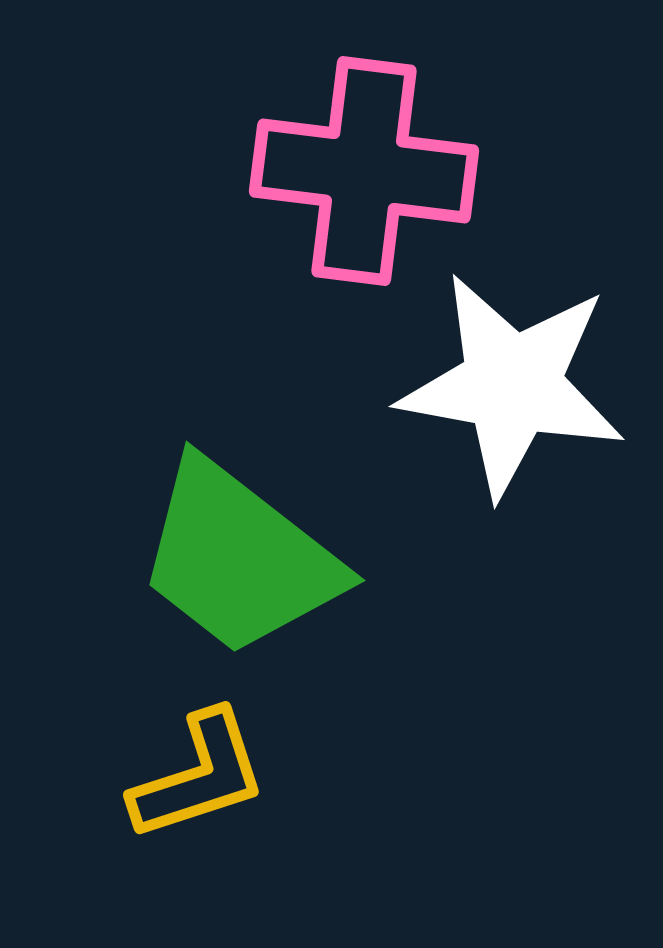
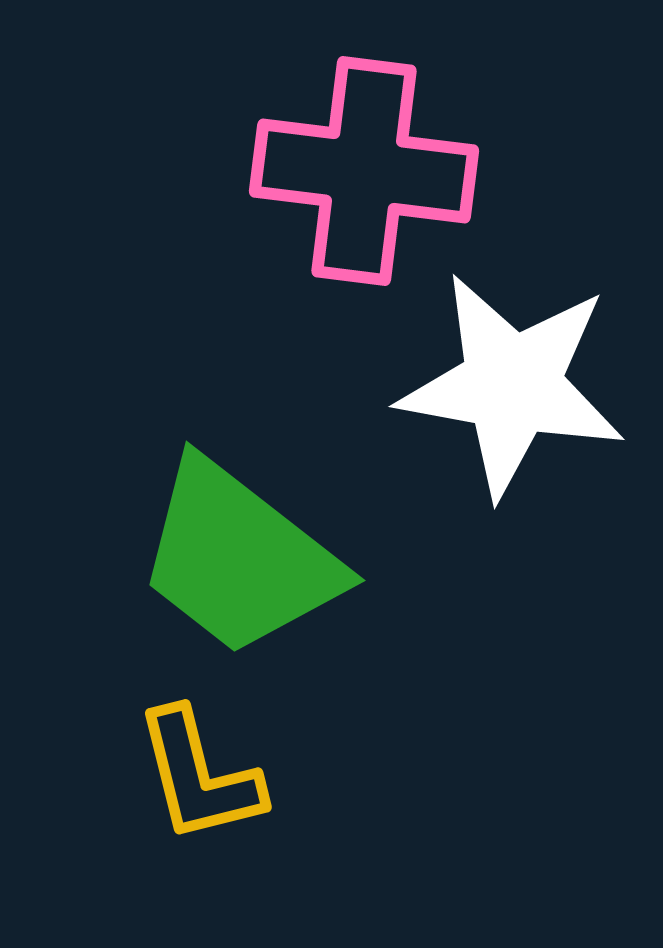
yellow L-shape: rotated 94 degrees clockwise
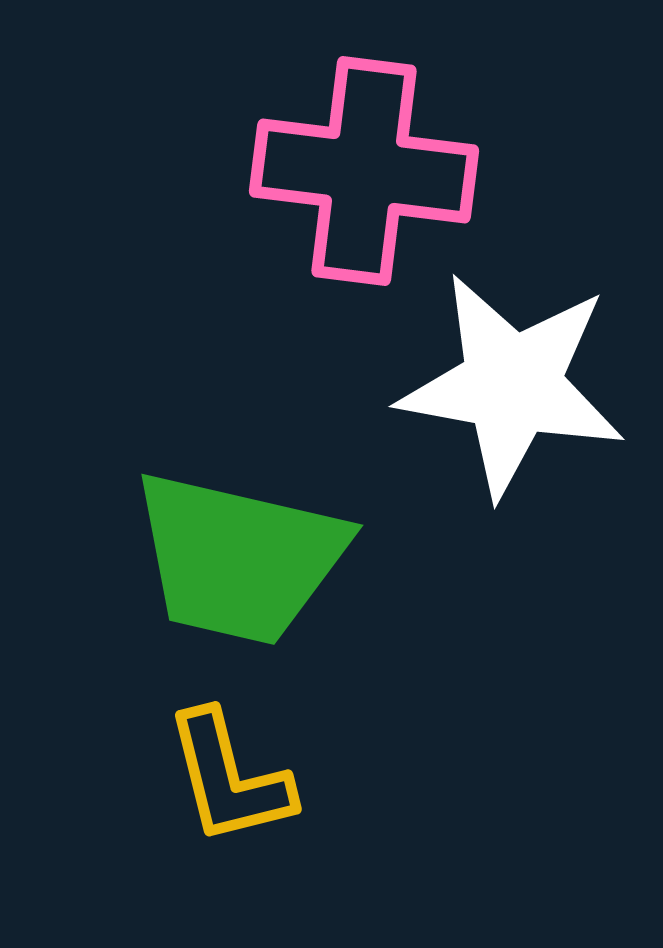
green trapezoid: rotated 25 degrees counterclockwise
yellow L-shape: moved 30 px right, 2 px down
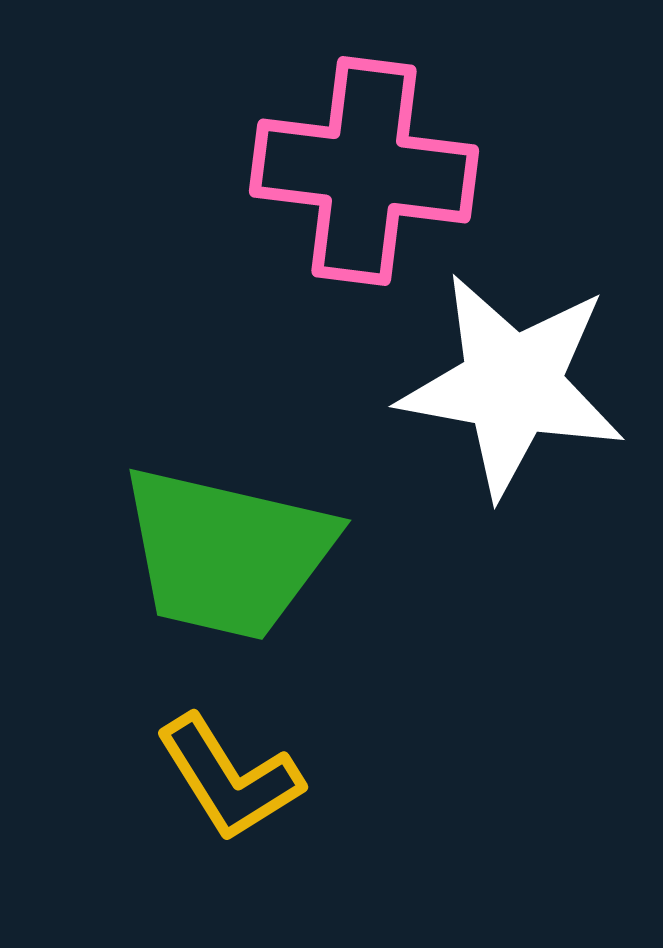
green trapezoid: moved 12 px left, 5 px up
yellow L-shape: rotated 18 degrees counterclockwise
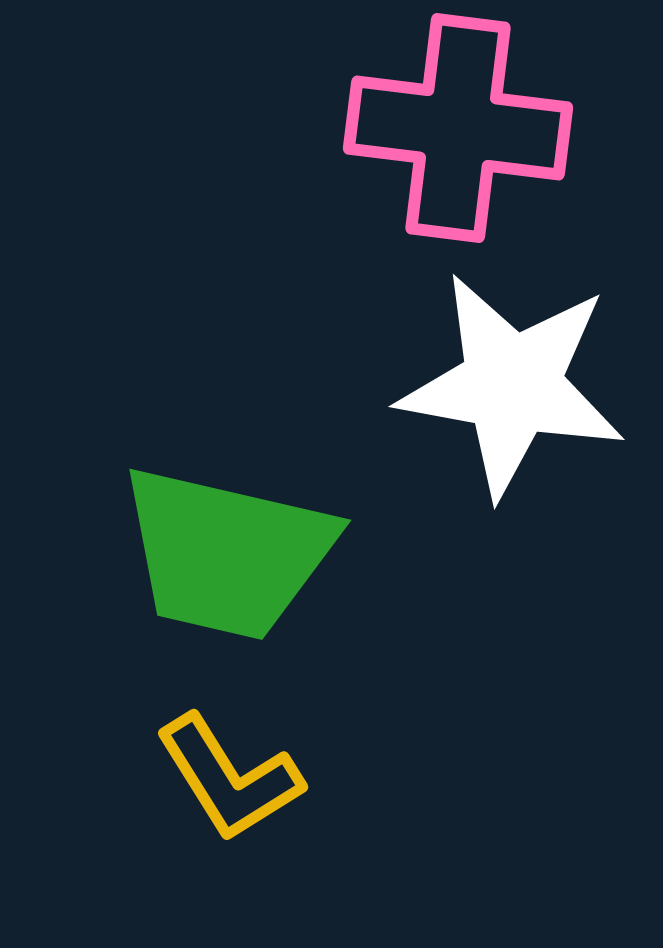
pink cross: moved 94 px right, 43 px up
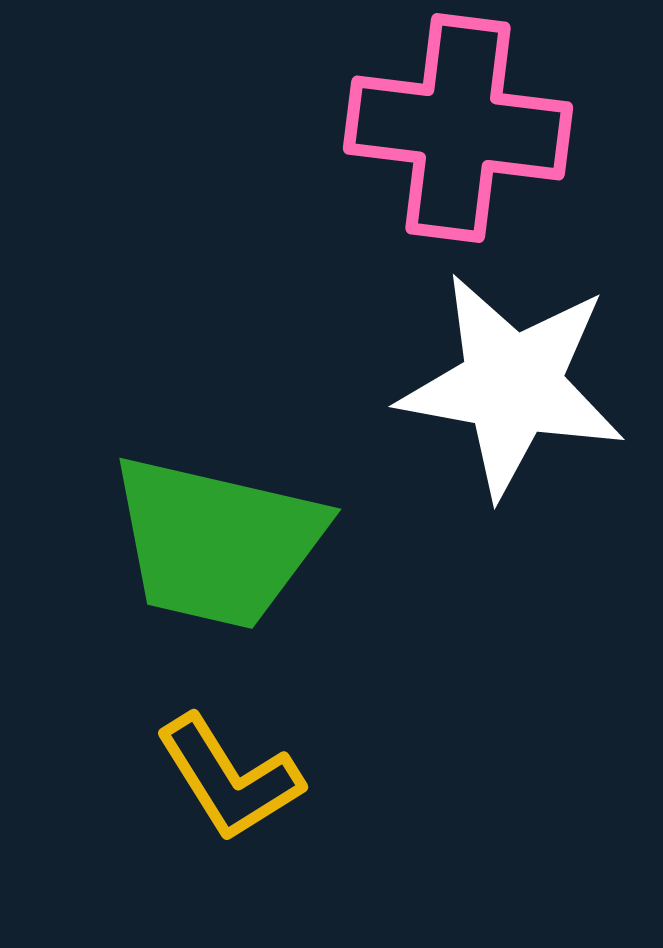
green trapezoid: moved 10 px left, 11 px up
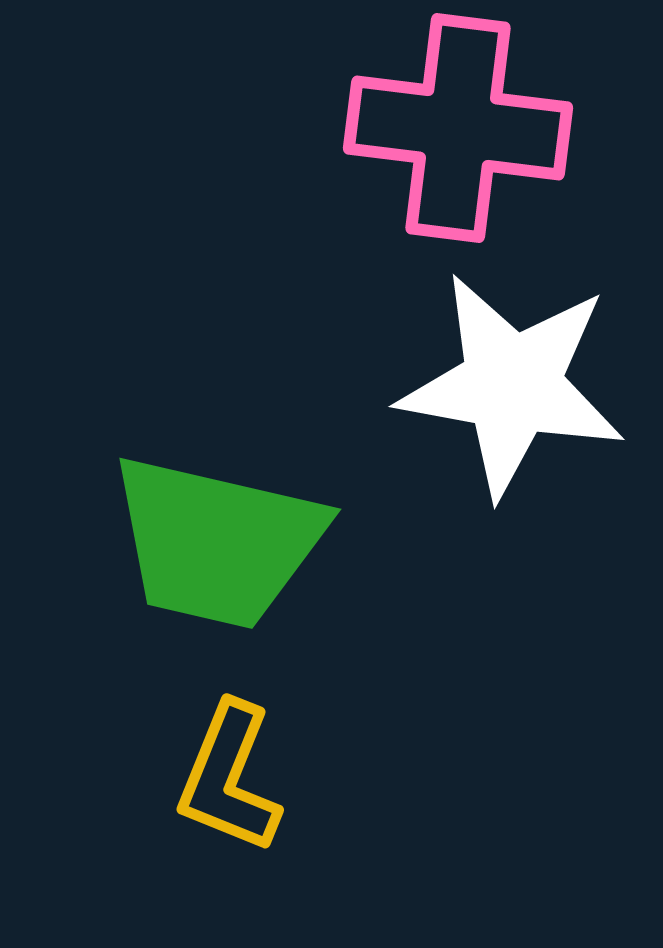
yellow L-shape: rotated 54 degrees clockwise
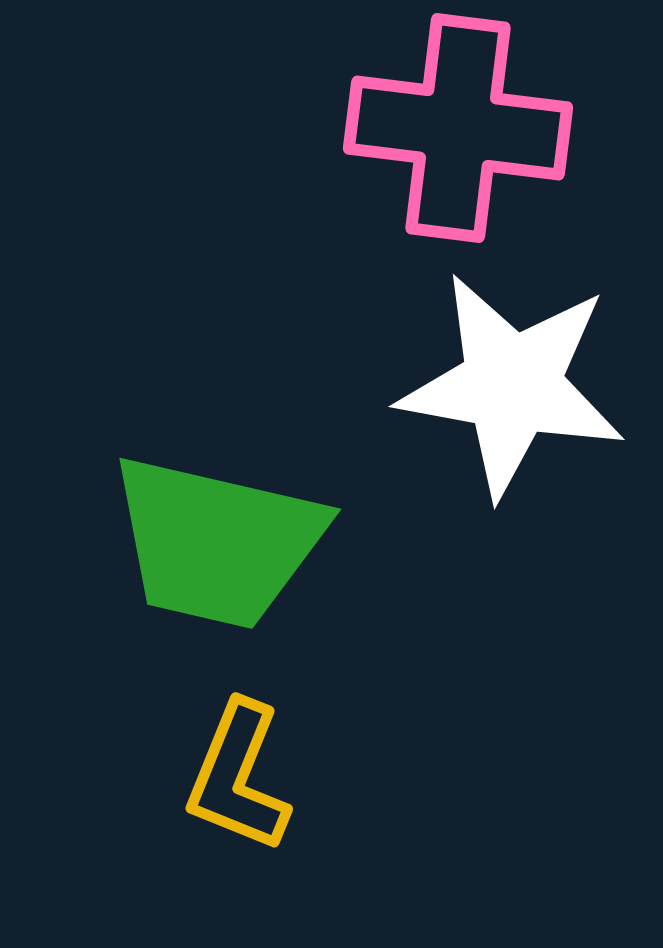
yellow L-shape: moved 9 px right, 1 px up
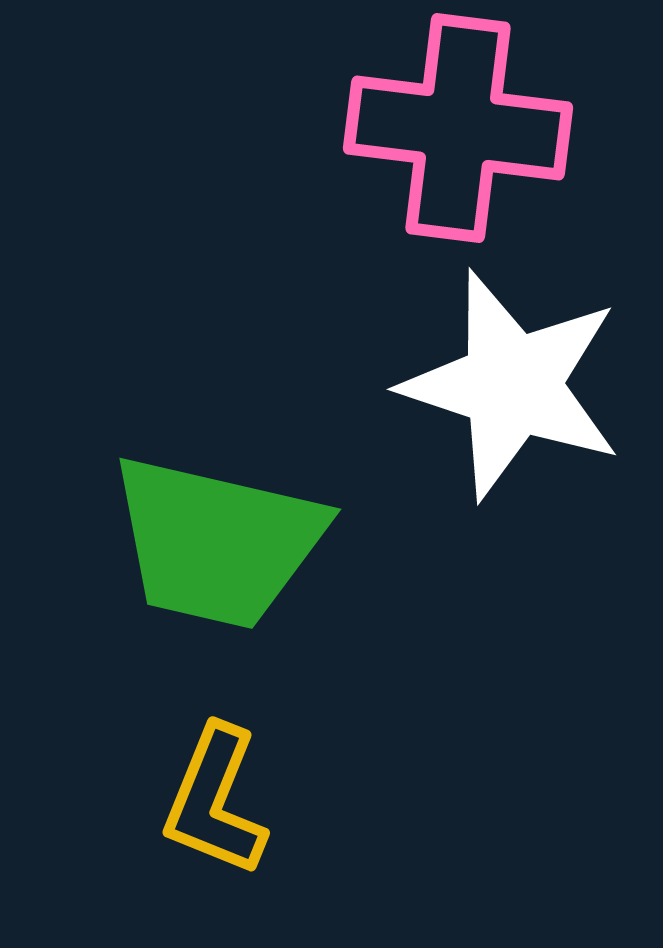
white star: rotated 8 degrees clockwise
yellow L-shape: moved 23 px left, 24 px down
